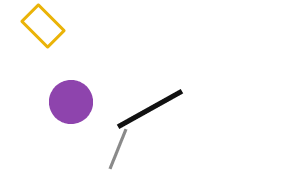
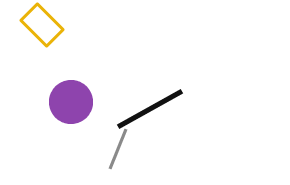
yellow rectangle: moved 1 px left, 1 px up
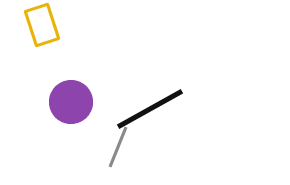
yellow rectangle: rotated 27 degrees clockwise
gray line: moved 2 px up
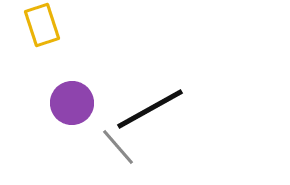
purple circle: moved 1 px right, 1 px down
gray line: rotated 63 degrees counterclockwise
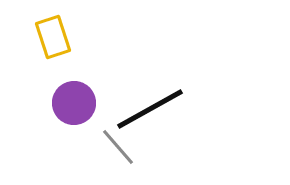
yellow rectangle: moved 11 px right, 12 px down
purple circle: moved 2 px right
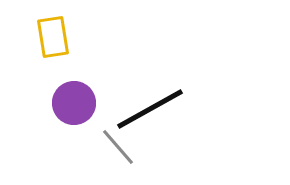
yellow rectangle: rotated 9 degrees clockwise
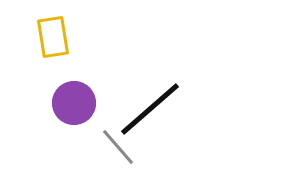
black line: rotated 12 degrees counterclockwise
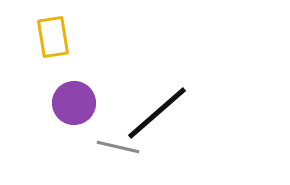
black line: moved 7 px right, 4 px down
gray line: rotated 36 degrees counterclockwise
